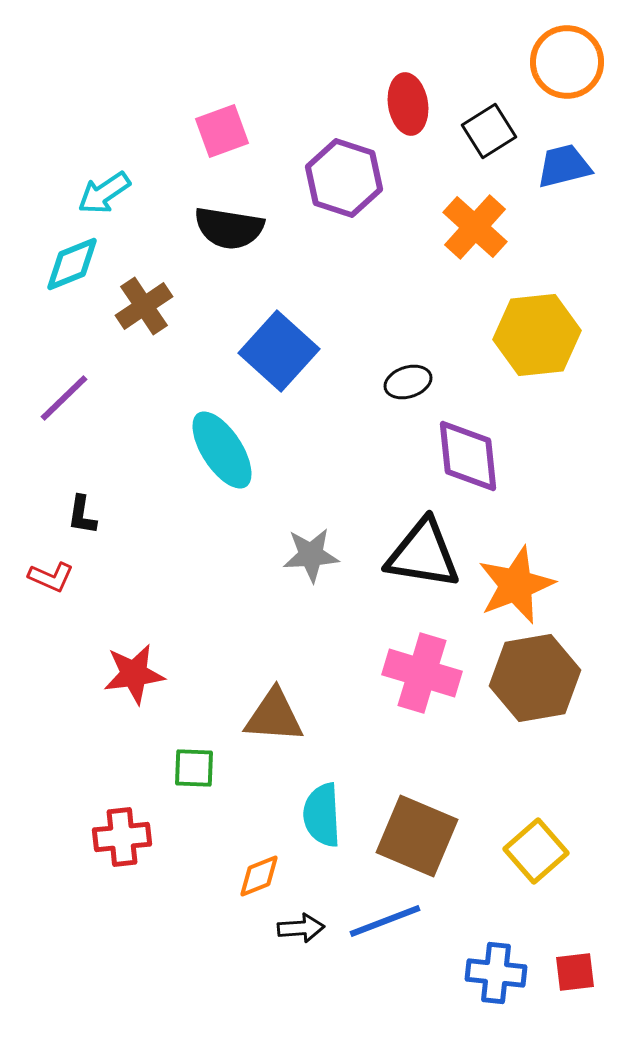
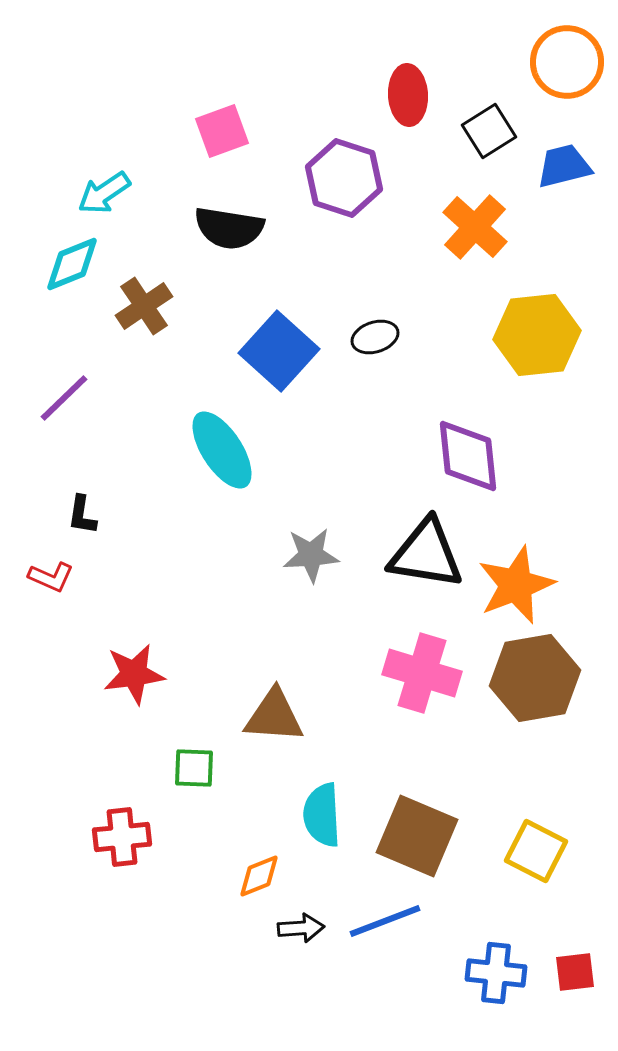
red ellipse: moved 9 px up; rotated 6 degrees clockwise
black ellipse: moved 33 px left, 45 px up
black triangle: moved 3 px right
yellow square: rotated 22 degrees counterclockwise
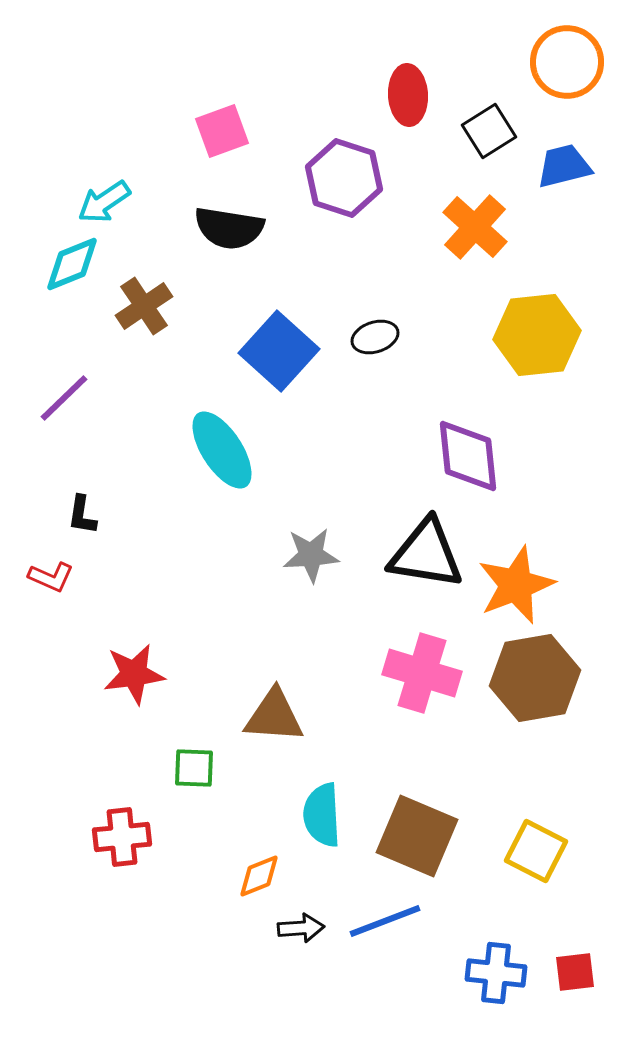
cyan arrow: moved 9 px down
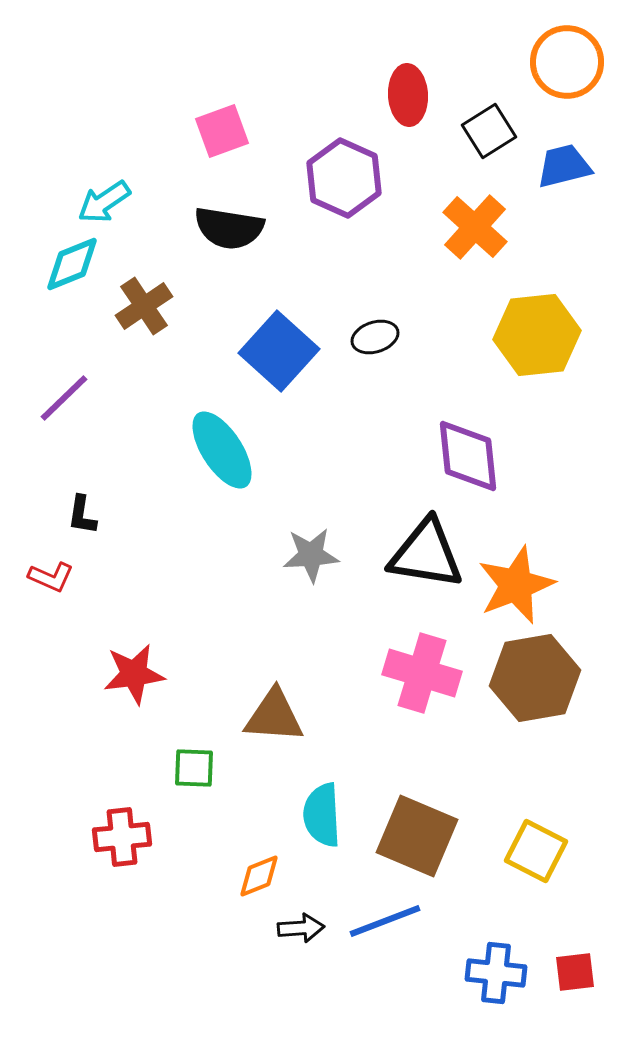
purple hexagon: rotated 6 degrees clockwise
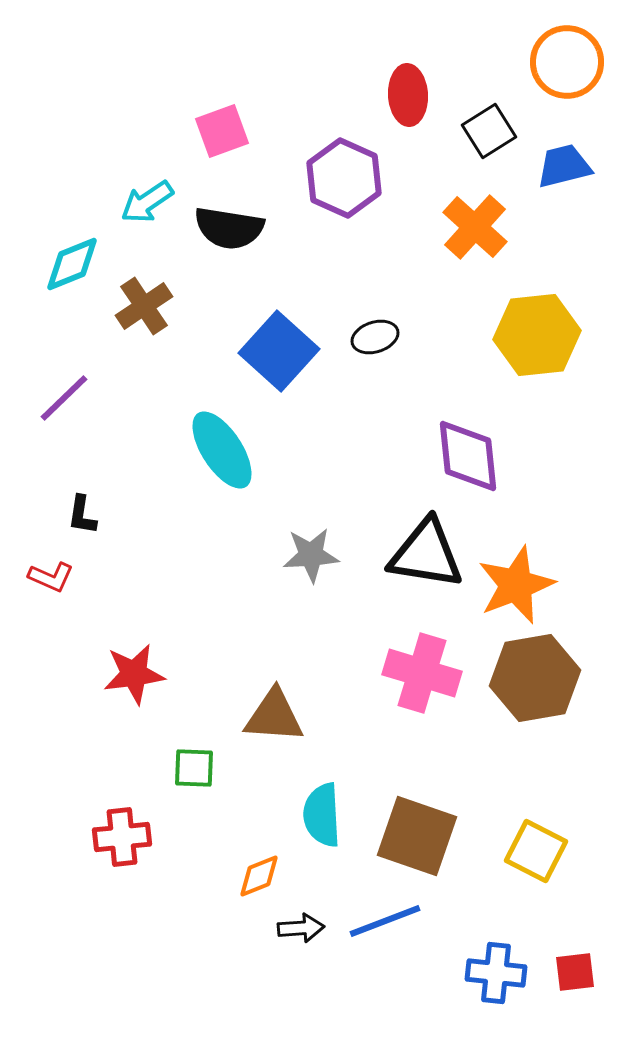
cyan arrow: moved 43 px right
brown square: rotated 4 degrees counterclockwise
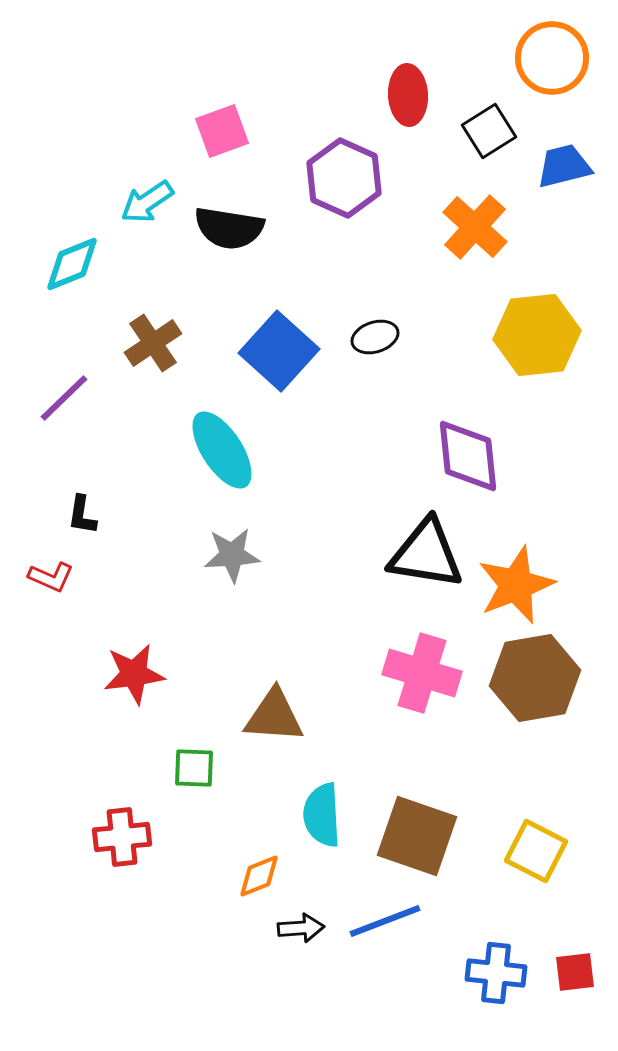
orange circle: moved 15 px left, 4 px up
brown cross: moved 9 px right, 37 px down
gray star: moved 79 px left
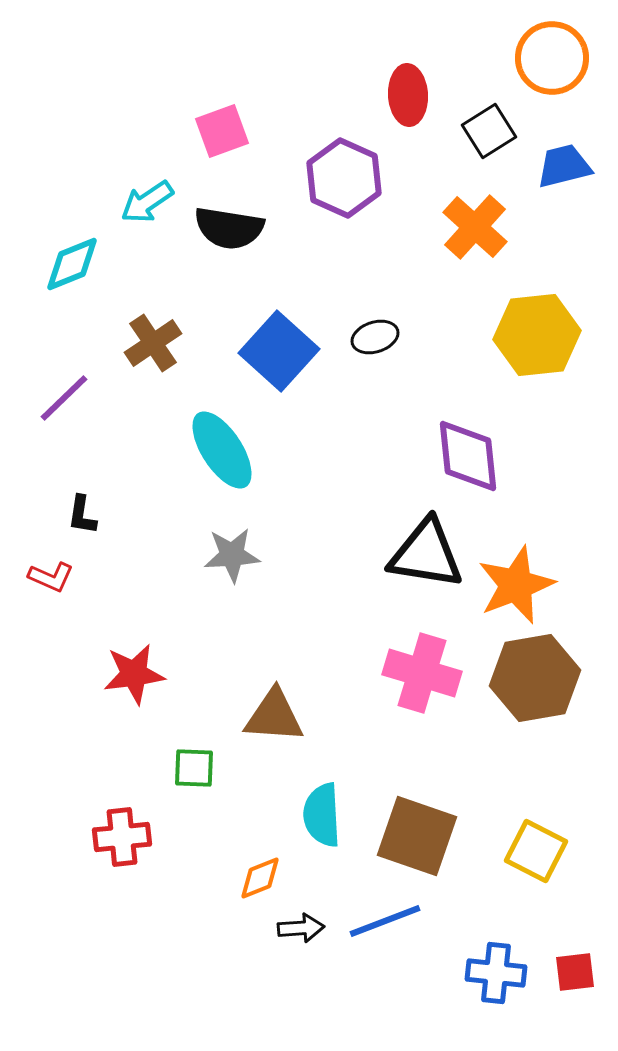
orange diamond: moved 1 px right, 2 px down
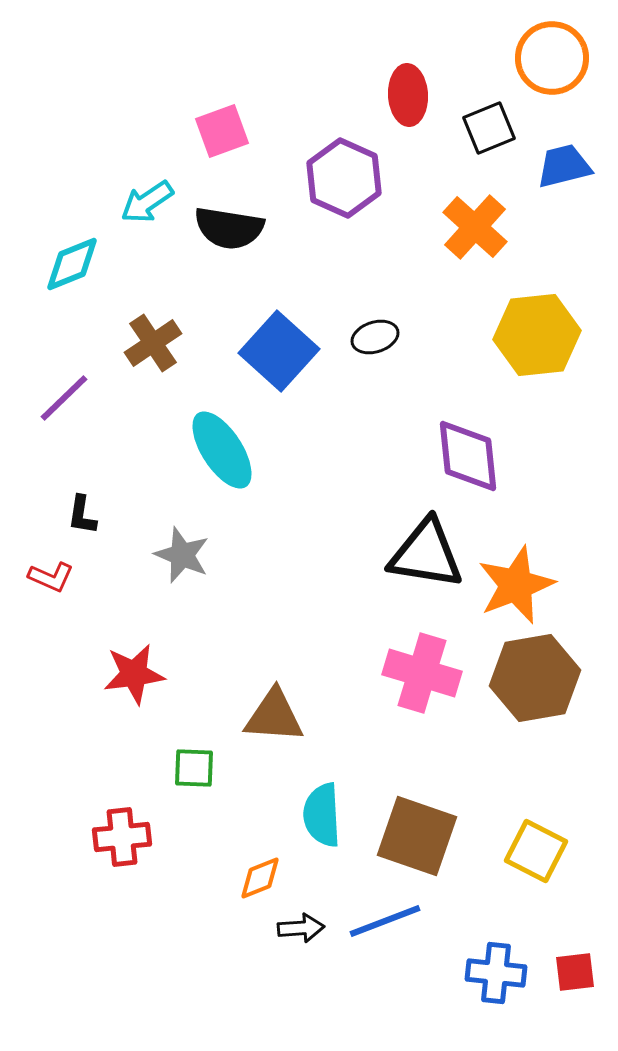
black square: moved 3 px up; rotated 10 degrees clockwise
gray star: moved 50 px left; rotated 26 degrees clockwise
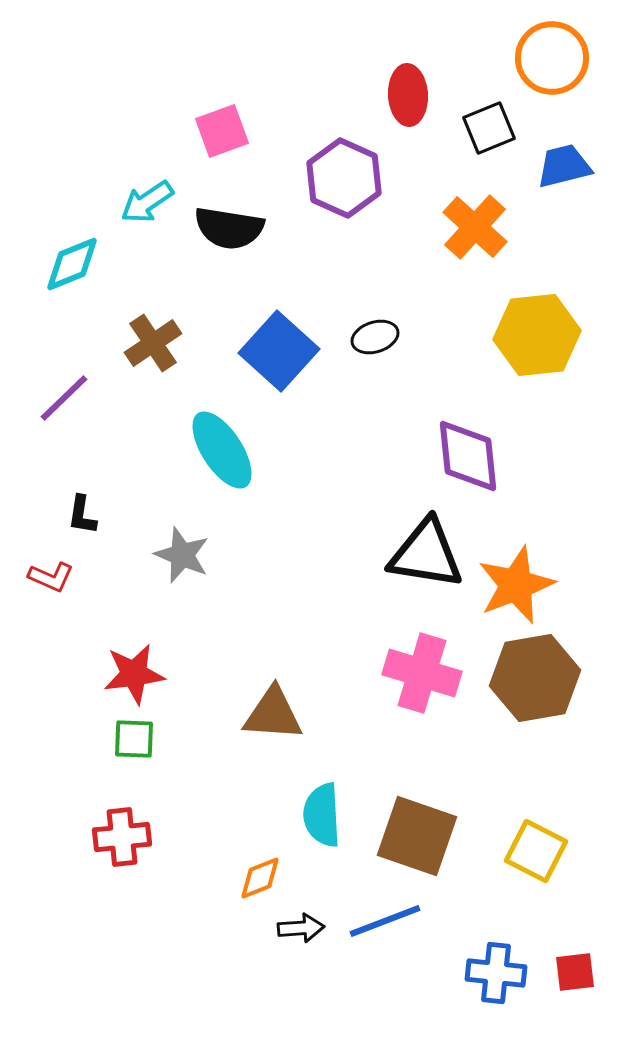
brown triangle: moved 1 px left, 2 px up
green square: moved 60 px left, 29 px up
